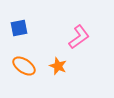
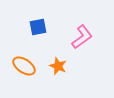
blue square: moved 19 px right, 1 px up
pink L-shape: moved 3 px right
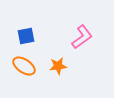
blue square: moved 12 px left, 9 px down
orange star: rotated 30 degrees counterclockwise
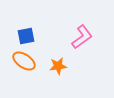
orange ellipse: moved 5 px up
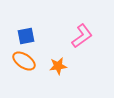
pink L-shape: moved 1 px up
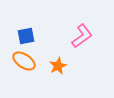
orange star: rotated 18 degrees counterclockwise
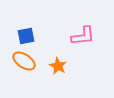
pink L-shape: moved 1 px right; rotated 30 degrees clockwise
orange star: rotated 18 degrees counterclockwise
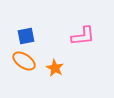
orange star: moved 3 px left, 2 px down
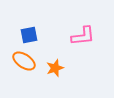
blue square: moved 3 px right, 1 px up
orange star: rotated 24 degrees clockwise
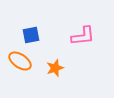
blue square: moved 2 px right
orange ellipse: moved 4 px left
